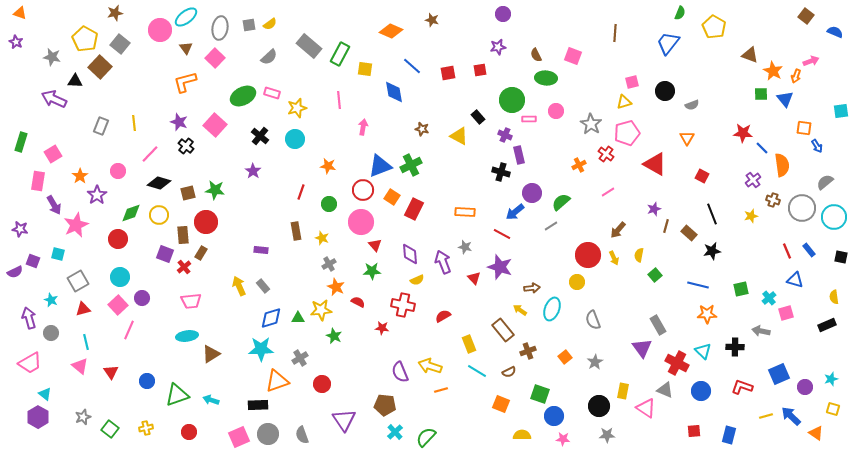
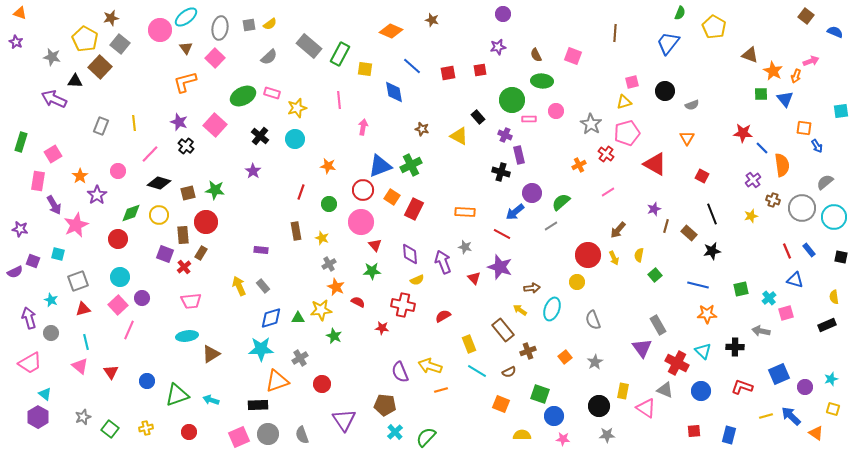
brown star at (115, 13): moved 4 px left, 5 px down
green ellipse at (546, 78): moved 4 px left, 3 px down
gray square at (78, 281): rotated 10 degrees clockwise
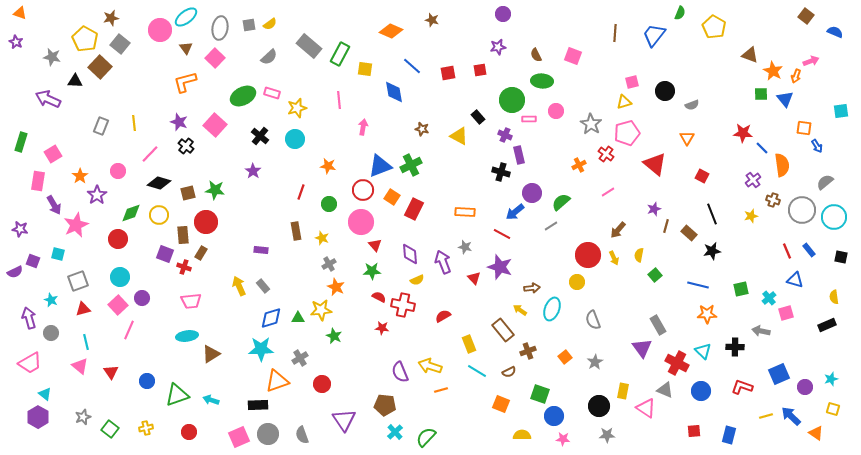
blue trapezoid at (668, 43): moved 14 px left, 8 px up
purple arrow at (54, 99): moved 6 px left
red triangle at (655, 164): rotated 10 degrees clockwise
gray circle at (802, 208): moved 2 px down
red cross at (184, 267): rotated 32 degrees counterclockwise
red semicircle at (358, 302): moved 21 px right, 5 px up
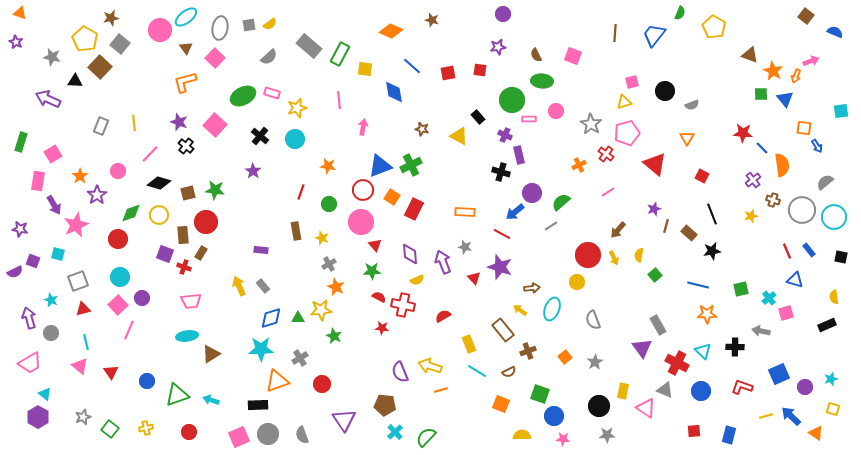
red square at (480, 70): rotated 16 degrees clockwise
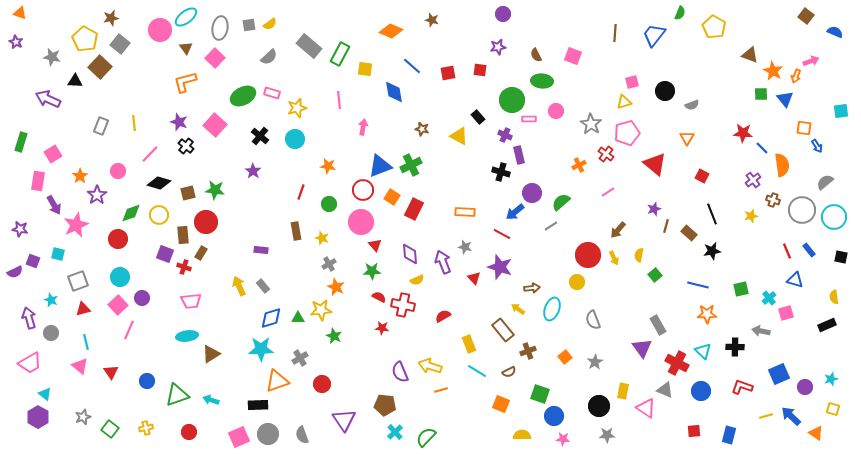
yellow arrow at (520, 310): moved 2 px left, 1 px up
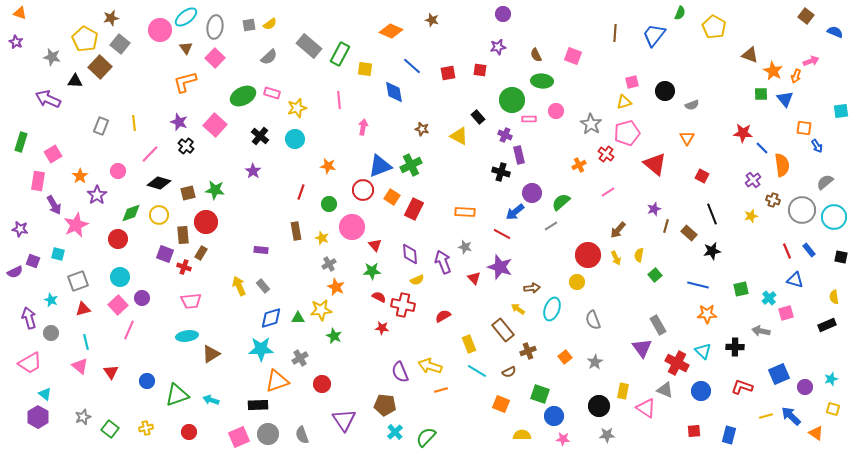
gray ellipse at (220, 28): moved 5 px left, 1 px up
pink circle at (361, 222): moved 9 px left, 5 px down
yellow arrow at (614, 258): moved 2 px right
